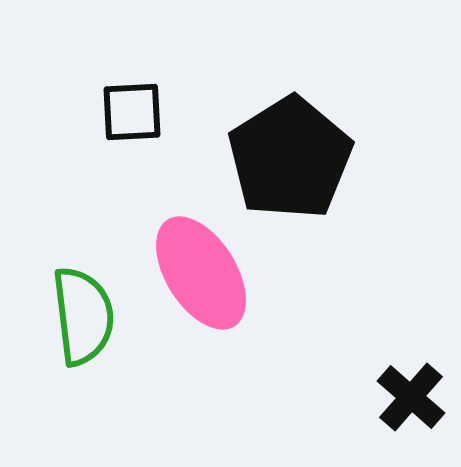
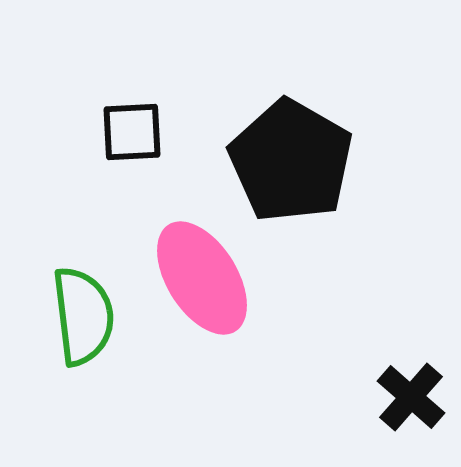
black square: moved 20 px down
black pentagon: moved 1 px right, 3 px down; rotated 10 degrees counterclockwise
pink ellipse: moved 1 px right, 5 px down
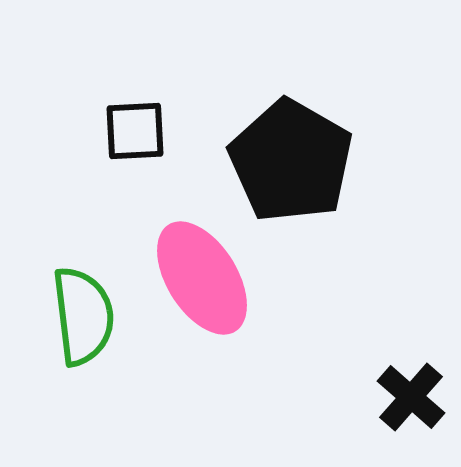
black square: moved 3 px right, 1 px up
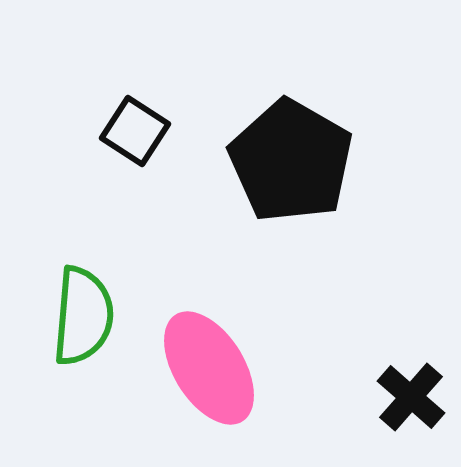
black square: rotated 36 degrees clockwise
pink ellipse: moved 7 px right, 90 px down
green semicircle: rotated 12 degrees clockwise
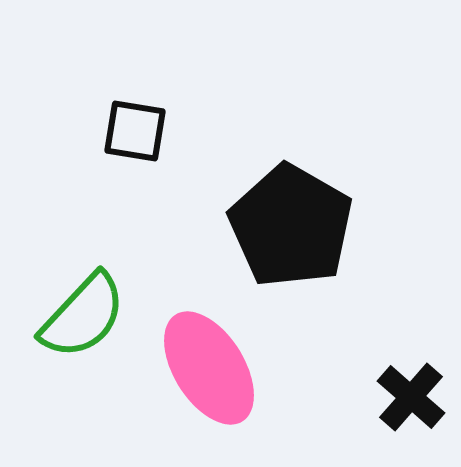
black square: rotated 24 degrees counterclockwise
black pentagon: moved 65 px down
green semicircle: rotated 38 degrees clockwise
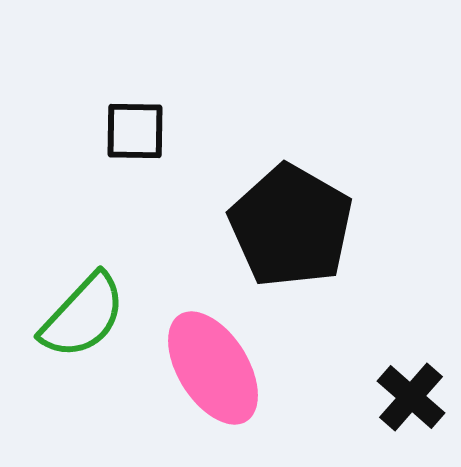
black square: rotated 8 degrees counterclockwise
pink ellipse: moved 4 px right
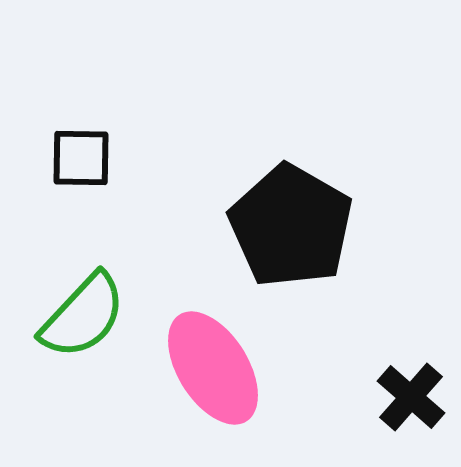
black square: moved 54 px left, 27 px down
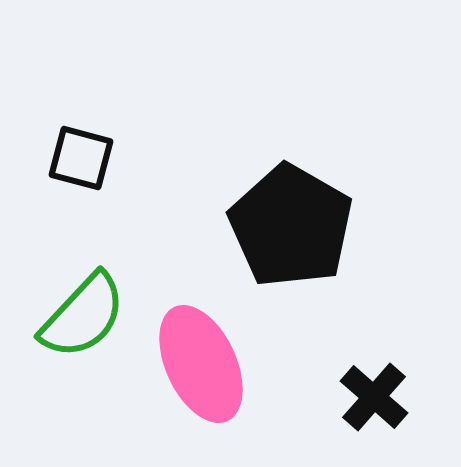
black square: rotated 14 degrees clockwise
pink ellipse: moved 12 px left, 4 px up; rotated 7 degrees clockwise
black cross: moved 37 px left
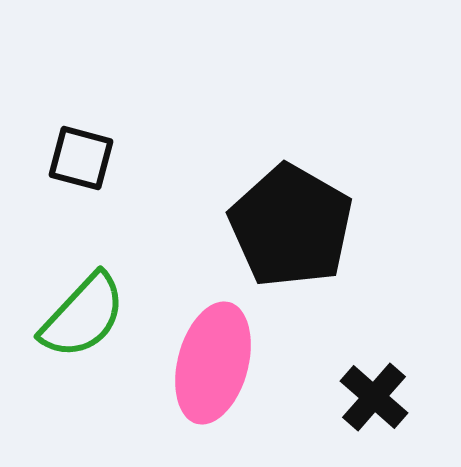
pink ellipse: moved 12 px right, 1 px up; rotated 40 degrees clockwise
